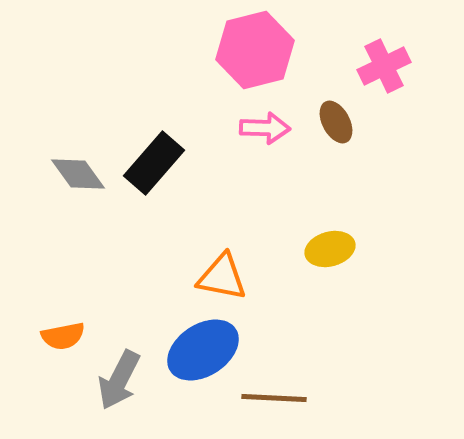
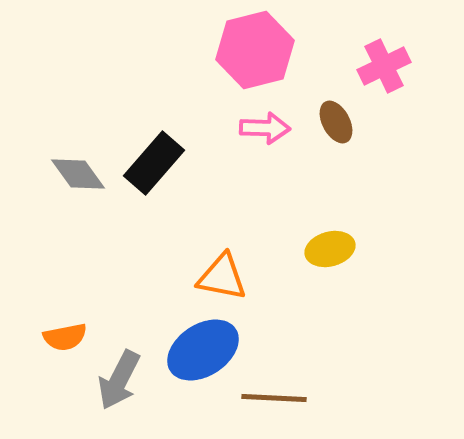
orange semicircle: moved 2 px right, 1 px down
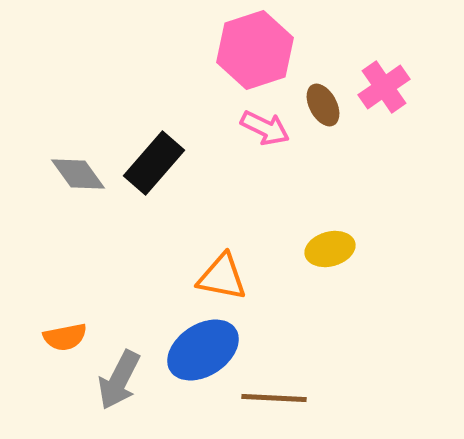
pink hexagon: rotated 4 degrees counterclockwise
pink cross: moved 21 px down; rotated 9 degrees counterclockwise
brown ellipse: moved 13 px left, 17 px up
pink arrow: rotated 24 degrees clockwise
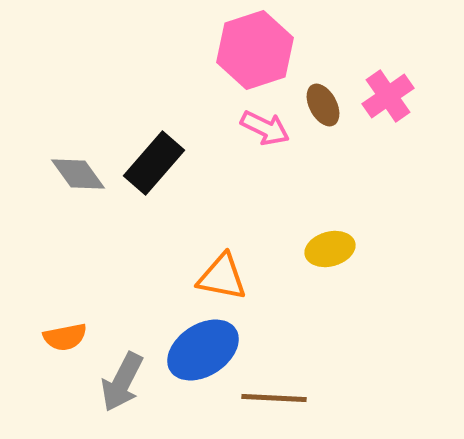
pink cross: moved 4 px right, 9 px down
gray arrow: moved 3 px right, 2 px down
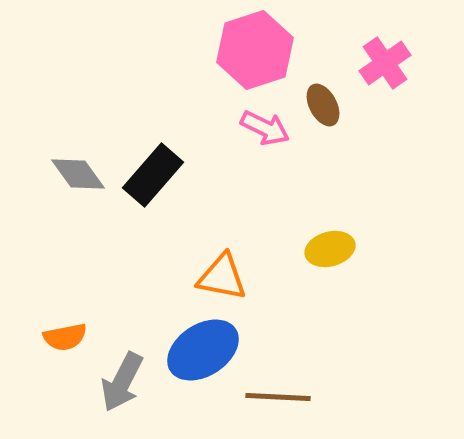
pink cross: moved 3 px left, 33 px up
black rectangle: moved 1 px left, 12 px down
brown line: moved 4 px right, 1 px up
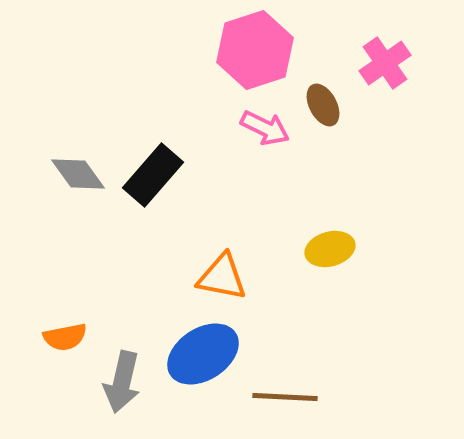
blue ellipse: moved 4 px down
gray arrow: rotated 14 degrees counterclockwise
brown line: moved 7 px right
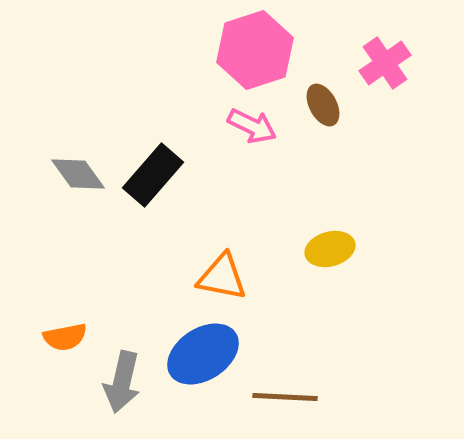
pink arrow: moved 13 px left, 2 px up
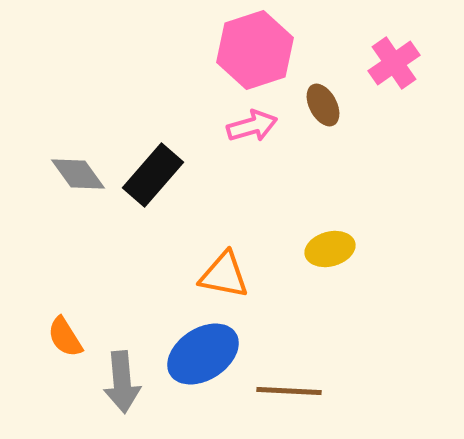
pink cross: moved 9 px right
pink arrow: rotated 42 degrees counterclockwise
orange triangle: moved 2 px right, 2 px up
orange semicircle: rotated 69 degrees clockwise
gray arrow: rotated 18 degrees counterclockwise
brown line: moved 4 px right, 6 px up
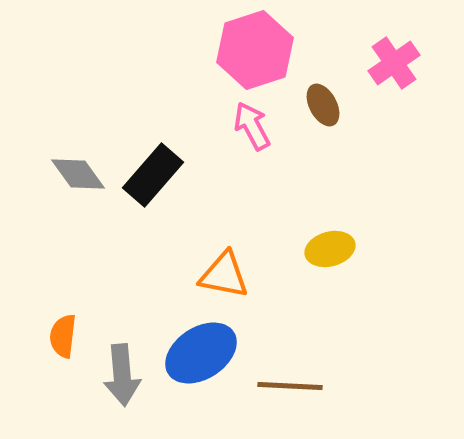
pink arrow: rotated 102 degrees counterclockwise
orange semicircle: moved 2 px left, 1 px up; rotated 39 degrees clockwise
blue ellipse: moved 2 px left, 1 px up
gray arrow: moved 7 px up
brown line: moved 1 px right, 5 px up
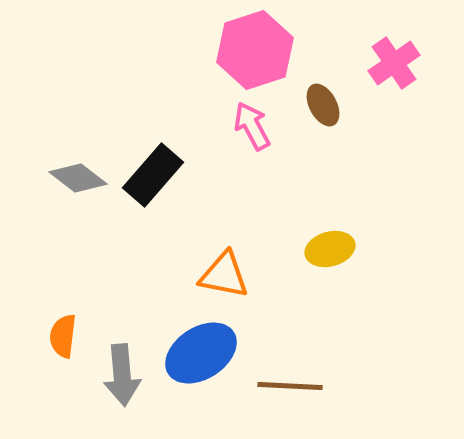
gray diamond: moved 4 px down; rotated 16 degrees counterclockwise
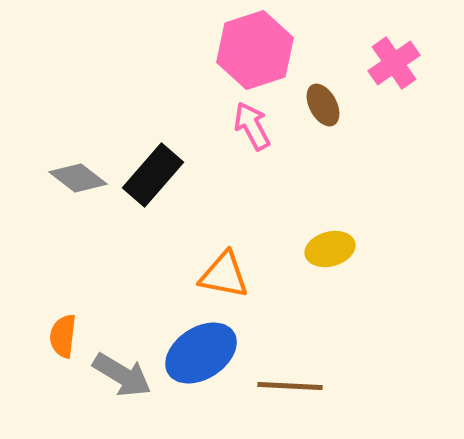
gray arrow: rotated 54 degrees counterclockwise
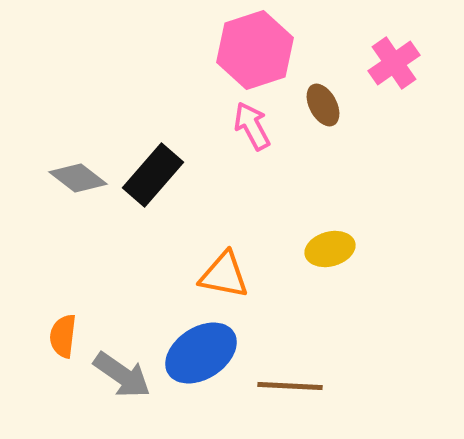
gray arrow: rotated 4 degrees clockwise
